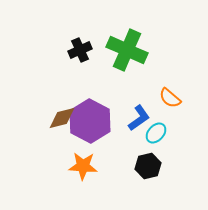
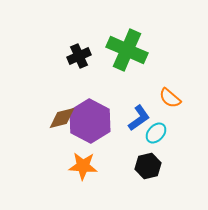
black cross: moved 1 px left, 6 px down
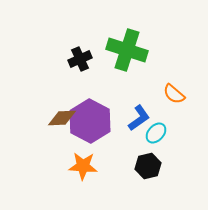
green cross: rotated 6 degrees counterclockwise
black cross: moved 1 px right, 3 px down
orange semicircle: moved 4 px right, 4 px up
brown diamond: rotated 12 degrees clockwise
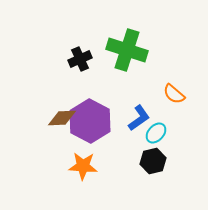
black hexagon: moved 5 px right, 5 px up
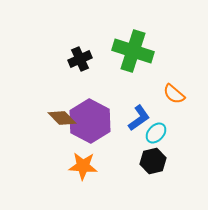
green cross: moved 6 px right, 1 px down
brown diamond: rotated 48 degrees clockwise
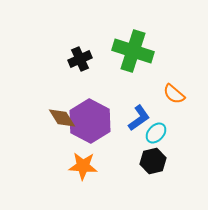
brown diamond: rotated 12 degrees clockwise
